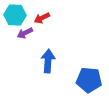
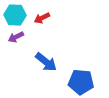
purple arrow: moved 9 px left, 4 px down
blue arrow: moved 2 px left, 1 px down; rotated 125 degrees clockwise
blue pentagon: moved 8 px left, 2 px down
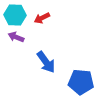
purple arrow: rotated 49 degrees clockwise
blue arrow: rotated 15 degrees clockwise
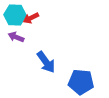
red arrow: moved 11 px left
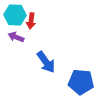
red arrow: moved 3 px down; rotated 56 degrees counterclockwise
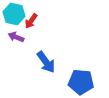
cyan hexagon: moved 1 px left, 1 px up; rotated 10 degrees clockwise
red arrow: rotated 28 degrees clockwise
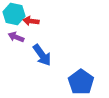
red arrow: rotated 63 degrees clockwise
blue arrow: moved 4 px left, 7 px up
blue pentagon: rotated 30 degrees clockwise
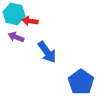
red arrow: moved 1 px left
blue arrow: moved 5 px right, 3 px up
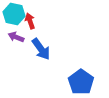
red arrow: rotated 63 degrees clockwise
blue arrow: moved 6 px left, 3 px up
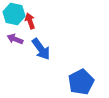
purple arrow: moved 1 px left, 2 px down
blue pentagon: rotated 10 degrees clockwise
